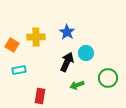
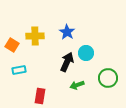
yellow cross: moved 1 px left, 1 px up
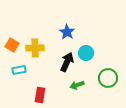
yellow cross: moved 12 px down
red rectangle: moved 1 px up
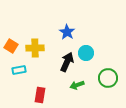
orange square: moved 1 px left, 1 px down
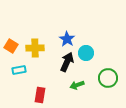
blue star: moved 7 px down
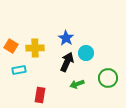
blue star: moved 1 px left, 1 px up
green arrow: moved 1 px up
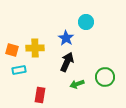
orange square: moved 1 px right, 4 px down; rotated 16 degrees counterclockwise
cyan circle: moved 31 px up
green circle: moved 3 px left, 1 px up
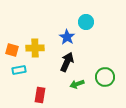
blue star: moved 1 px right, 1 px up
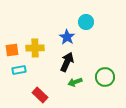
orange square: rotated 24 degrees counterclockwise
green arrow: moved 2 px left, 2 px up
red rectangle: rotated 56 degrees counterclockwise
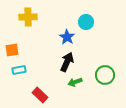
yellow cross: moved 7 px left, 31 px up
green circle: moved 2 px up
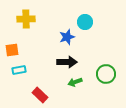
yellow cross: moved 2 px left, 2 px down
cyan circle: moved 1 px left
blue star: rotated 21 degrees clockwise
black arrow: rotated 66 degrees clockwise
green circle: moved 1 px right, 1 px up
